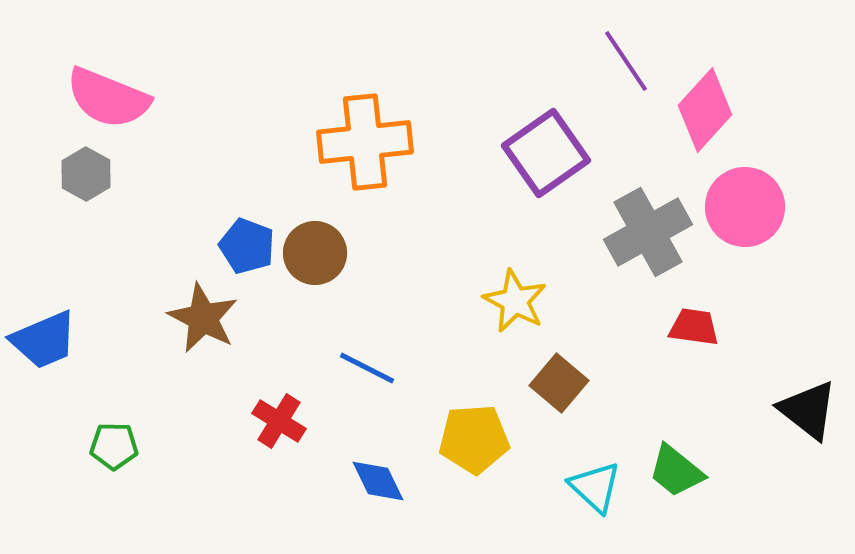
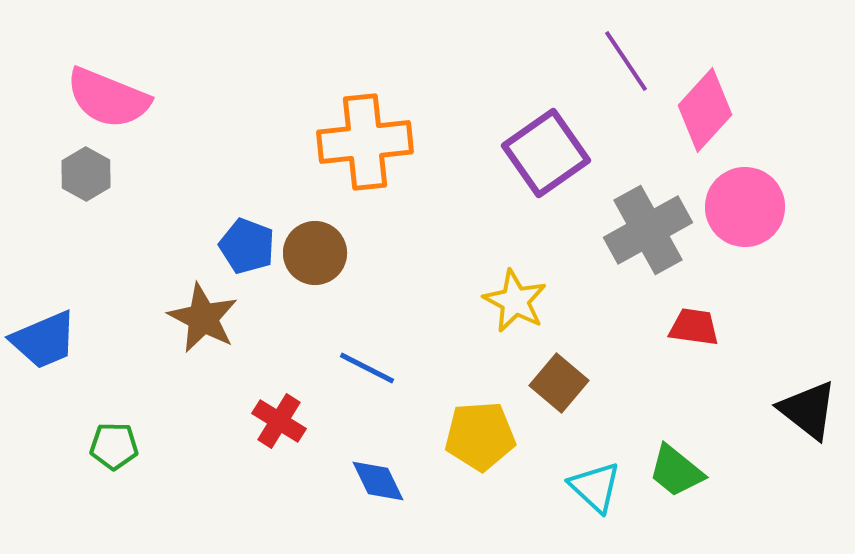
gray cross: moved 2 px up
yellow pentagon: moved 6 px right, 3 px up
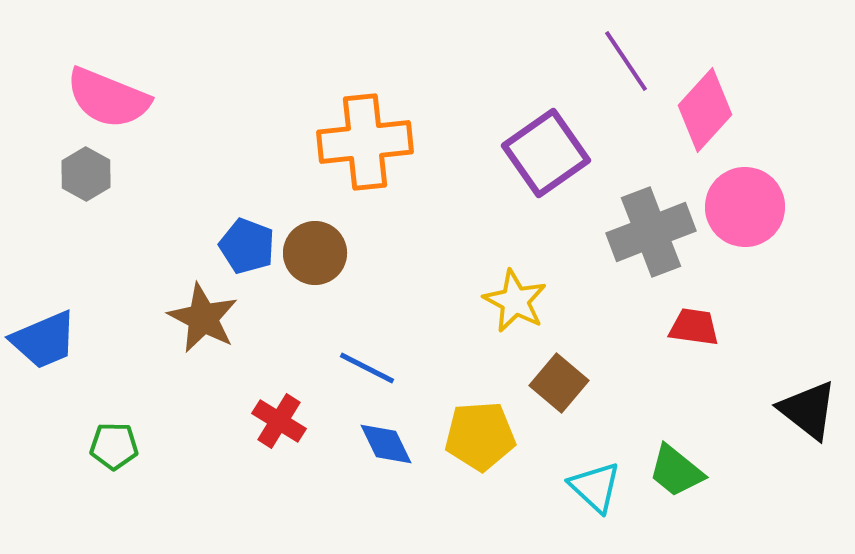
gray cross: moved 3 px right, 2 px down; rotated 8 degrees clockwise
blue diamond: moved 8 px right, 37 px up
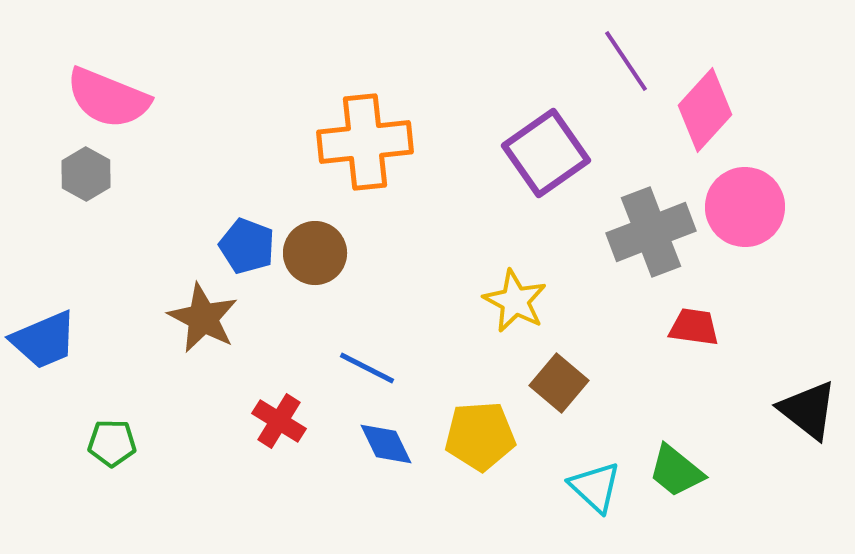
green pentagon: moved 2 px left, 3 px up
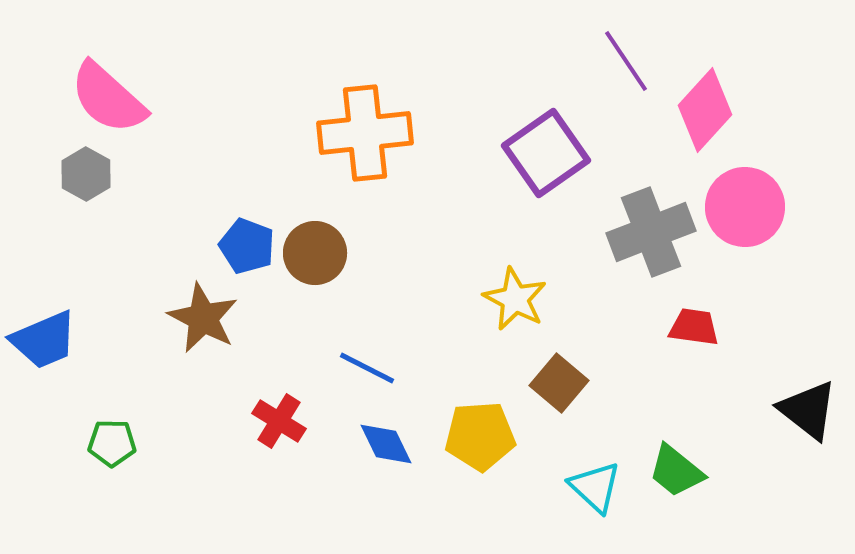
pink semicircle: rotated 20 degrees clockwise
orange cross: moved 9 px up
yellow star: moved 2 px up
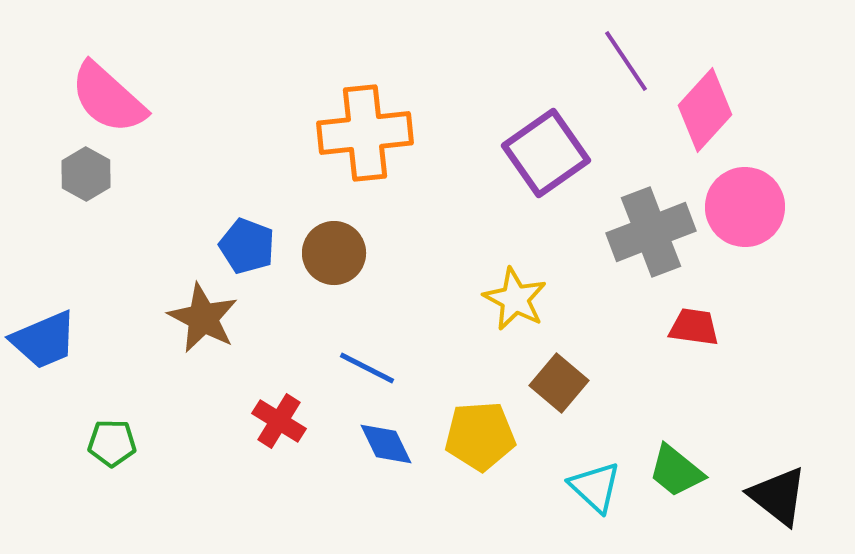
brown circle: moved 19 px right
black triangle: moved 30 px left, 86 px down
